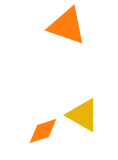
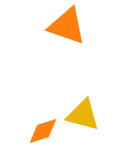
yellow triangle: rotated 15 degrees counterclockwise
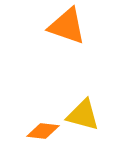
orange diamond: rotated 24 degrees clockwise
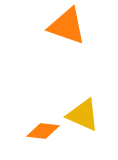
yellow triangle: rotated 9 degrees clockwise
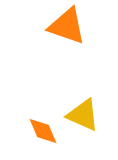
orange diamond: rotated 60 degrees clockwise
